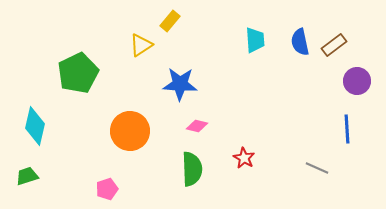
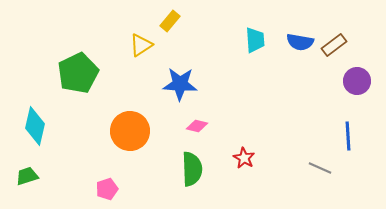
blue semicircle: rotated 68 degrees counterclockwise
blue line: moved 1 px right, 7 px down
gray line: moved 3 px right
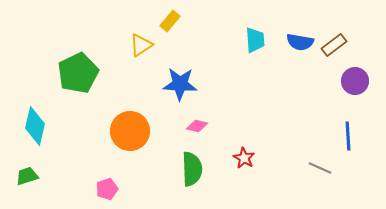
purple circle: moved 2 px left
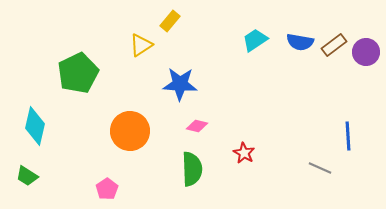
cyan trapezoid: rotated 120 degrees counterclockwise
purple circle: moved 11 px right, 29 px up
red star: moved 5 px up
green trapezoid: rotated 130 degrees counterclockwise
pink pentagon: rotated 15 degrees counterclockwise
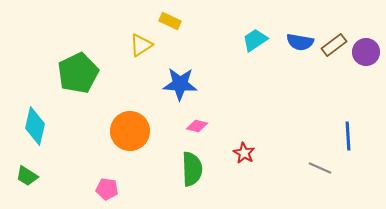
yellow rectangle: rotated 75 degrees clockwise
pink pentagon: rotated 30 degrees counterclockwise
